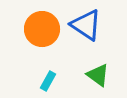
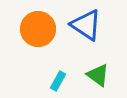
orange circle: moved 4 px left
cyan rectangle: moved 10 px right
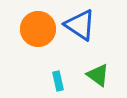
blue triangle: moved 6 px left
cyan rectangle: rotated 42 degrees counterclockwise
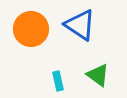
orange circle: moved 7 px left
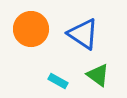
blue triangle: moved 3 px right, 9 px down
cyan rectangle: rotated 48 degrees counterclockwise
